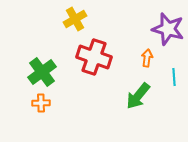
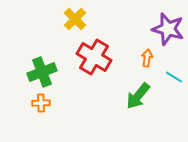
yellow cross: rotated 15 degrees counterclockwise
red cross: rotated 12 degrees clockwise
green cross: rotated 16 degrees clockwise
cyan line: rotated 54 degrees counterclockwise
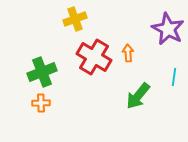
yellow cross: rotated 25 degrees clockwise
purple star: rotated 12 degrees clockwise
orange arrow: moved 19 px left, 5 px up; rotated 12 degrees counterclockwise
cyan line: rotated 66 degrees clockwise
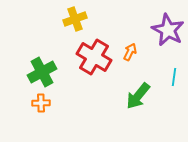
purple star: moved 1 px down
orange arrow: moved 2 px right, 1 px up; rotated 30 degrees clockwise
green cross: rotated 8 degrees counterclockwise
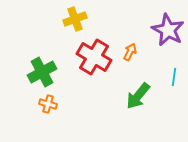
orange cross: moved 7 px right, 1 px down; rotated 18 degrees clockwise
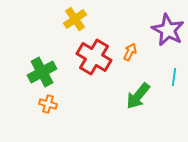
yellow cross: rotated 15 degrees counterclockwise
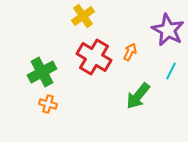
yellow cross: moved 8 px right, 3 px up
cyan line: moved 3 px left, 6 px up; rotated 18 degrees clockwise
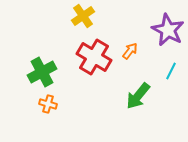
orange arrow: moved 1 px up; rotated 12 degrees clockwise
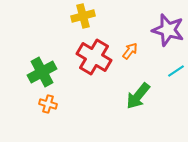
yellow cross: rotated 20 degrees clockwise
purple star: rotated 12 degrees counterclockwise
cyan line: moved 5 px right; rotated 30 degrees clockwise
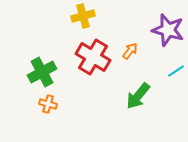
red cross: moved 1 px left
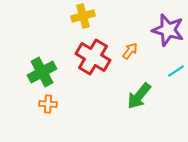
green arrow: moved 1 px right
orange cross: rotated 12 degrees counterclockwise
